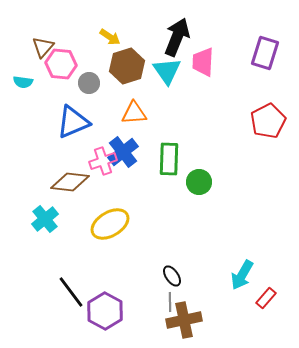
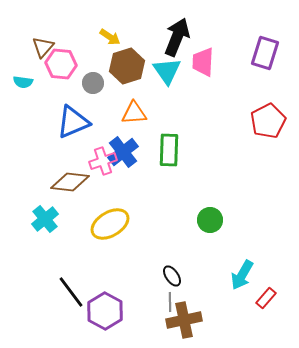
gray circle: moved 4 px right
green rectangle: moved 9 px up
green circle: moved 11 px right, 38 px down
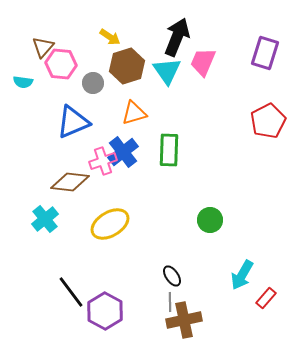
pink trapezoid: rotated 20 degrees clockwise
orange triangle: rotated 12 degrees counterclockwise
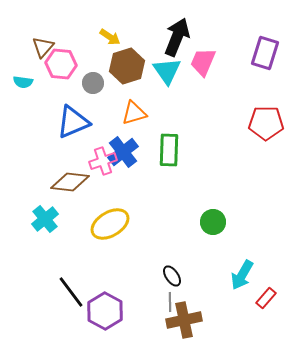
red pentagon: moved 2 px left, 2 px down; rotated 28 degrees clockwise
green circle: moved 3 px right, 2 px down
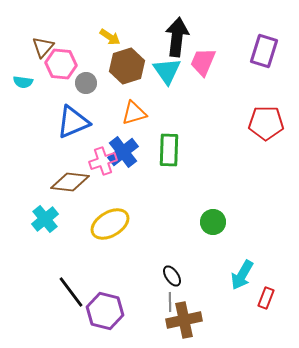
black arrow: rotated 15 degrees counterclockwise
purple rectangle: moved 1 px left, 2 px up
gray circle: moved 7 px left
red rectangle: rotated 20 degrees counterclockwise
purple hexagon: rotated 15 degrees counterclockwise
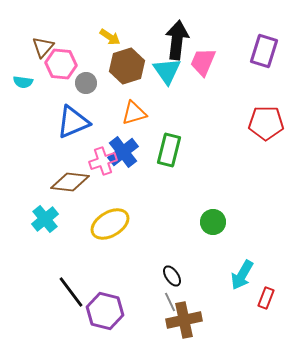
black arrow: moved 3 px down
green rectangle: rotated 12 degrees clockwise
gray line: rotated 24 degrees counterclockwise
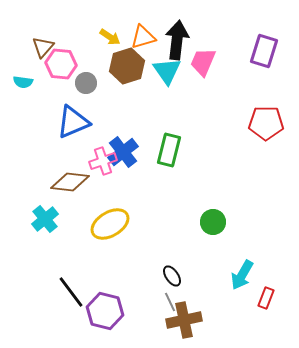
orange triangle: moved 9 px right, 76 px up
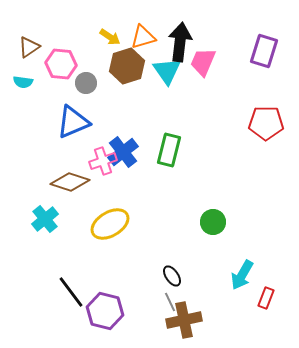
black arrow: moved 3 px right, 2 px down
brown triangle: moved 14 px left; rotated 15 degrees clockwise
brown diamond: rotated 12 degrees clockwise
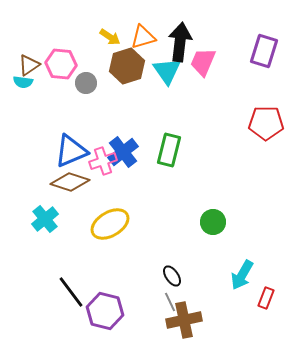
brown triangle: moved 18 px down
blue triangle: moved 2 px left, 29 px down
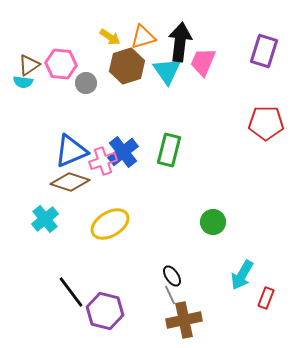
gray line: moved 7 px up
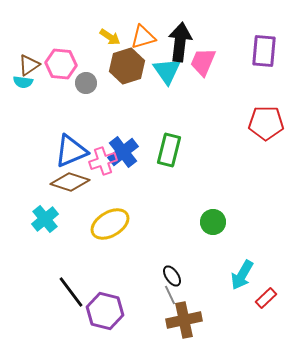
purple rectangle: rotated 12 degrees counterclockwise
red rectangle: rotated 25 degrees clockwise
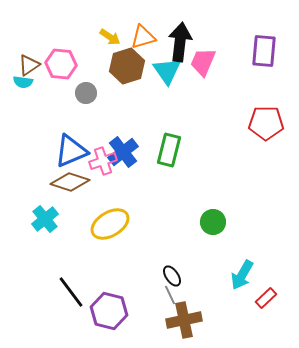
gray circle: moved 10 px down
purple hexagon: moved 4 px right
